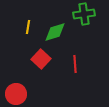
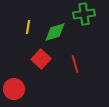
red line: rotated 12 degrees counterclockwise
red circle: moved 2 px left, 5 px up
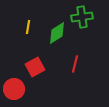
green cross: moved 2 px left, 3 px down
green diamond: moved 2 px right, 1 px down; rotated 15 degrees counterclockwise
red square: moved 6 px left, 8 px down; rotated 18 degrees clockwise
red line: rotated 30 degrees clockwise
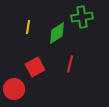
red line: moved 5 px left
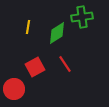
red line: moved 5 px left; rotated 48 degrees counterclockwise
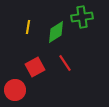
green diamond: moved 1 px left, 1 px up
red line: moved 1 px up
red circle: moved 1 px right, 1 px down
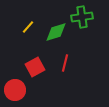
yellow line: rotated 32 degrees clockwise
green diamond: rotated 15 degrees clockwise
red line: rotated 48 degrees clockwise
